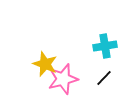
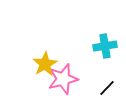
yellow star: rotated 20 degrees clockwise
black line: moved 3 px right, 10 px down
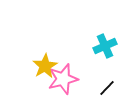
cyan cross: rotated 15 degrees counterclockwise
yellow star: moved 2 px down
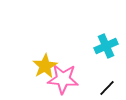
cyan cross: moved 1 px right
pink star: rotated 20 degrees clockwise
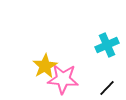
cyan cross: moved 1 px right, 1 px up
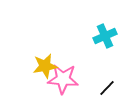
cyan cross: moved 2 px left, 9 px up
yellow star: rotated 20 degrees clockwise
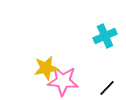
yellow star: moved 1 px right, 2 px down
pink star: moved 2 px down
